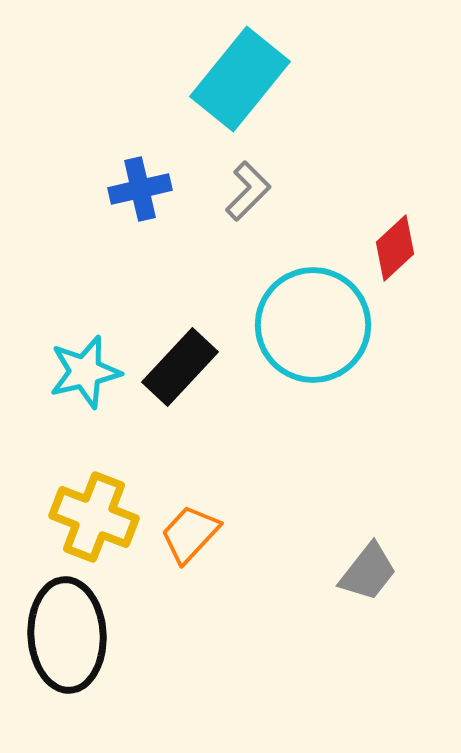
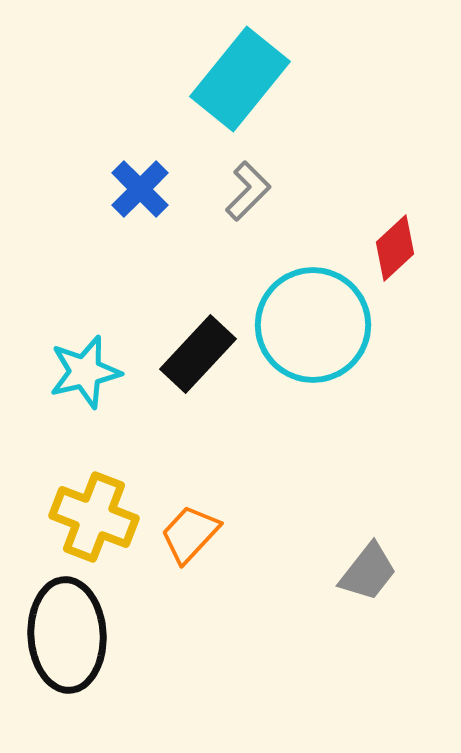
blue cross: rotated 32 degrees counterclockwise
black rectangle: moved 18 px right, 13 px up
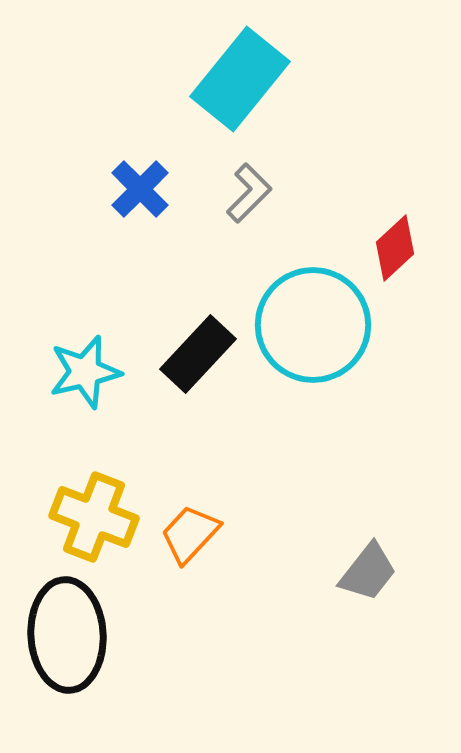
gray L-shape: moved 1 px right, 2 px down
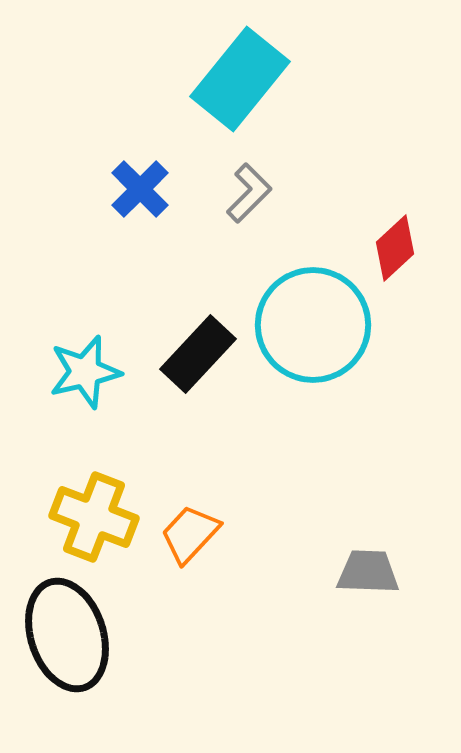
gray trapezoid: rotated 126 degrees counterclockwise
black ellipse: rotated 15 degrees counterclockwise
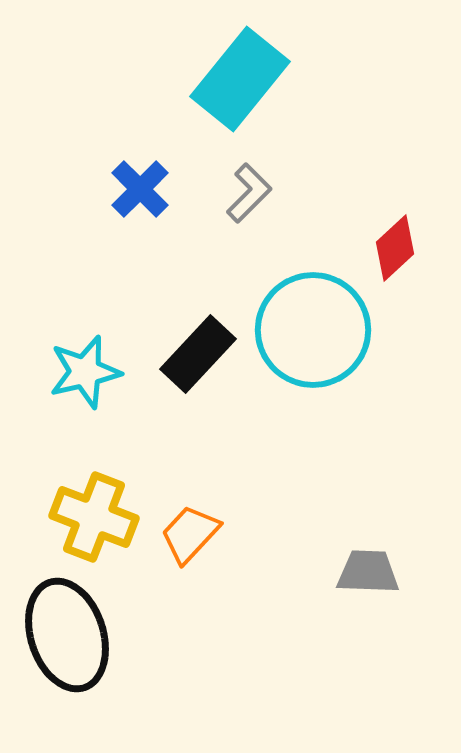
cyan circle: moved 5 px down
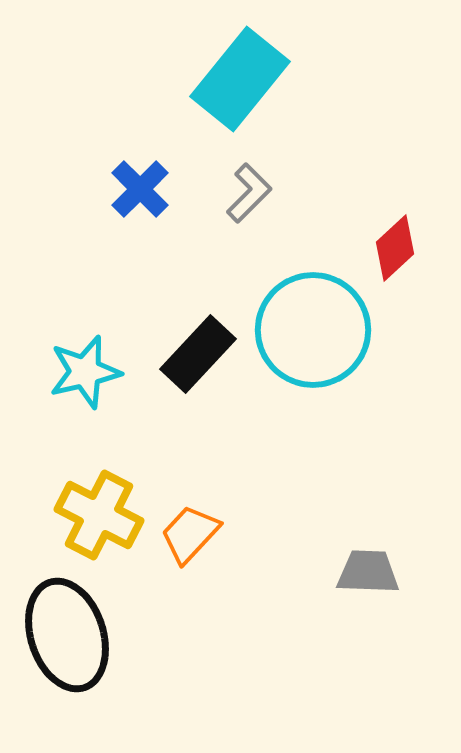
yellow cross: moved 5 px right, 2 px up; rotated 6 degrees clockwise
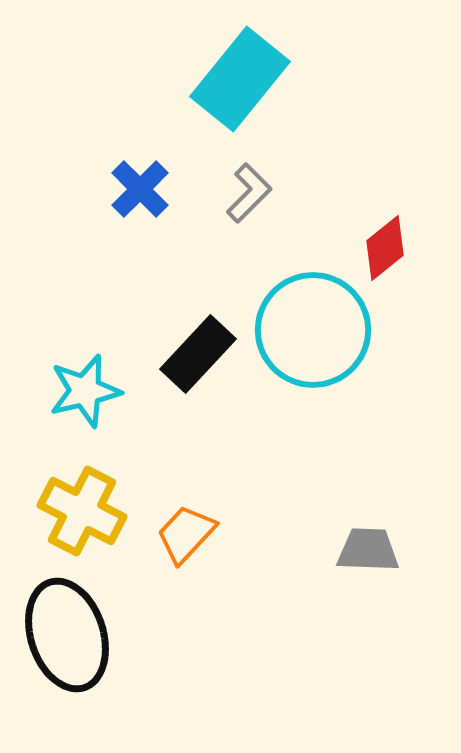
red diamond: moved 10 px left; rotated 4 degrees clockwise
cyan star: moved 19 px down
yellow cross: moved 17 px left, 4 px up
orange trapezoid: moved 4 px left
gray trapezoid: moved 22 px up
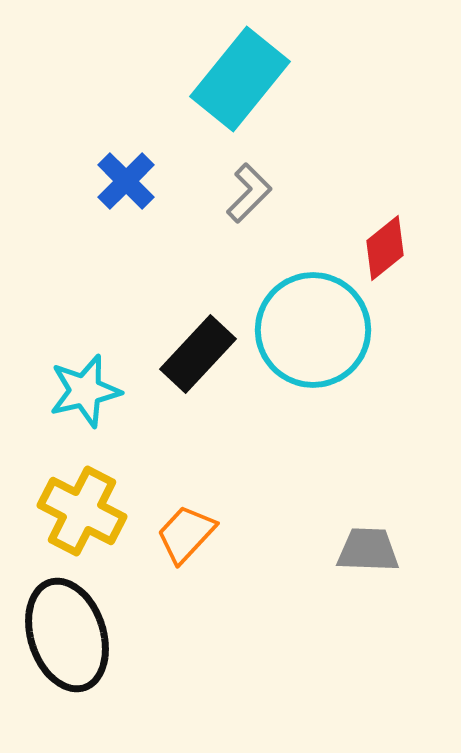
blue cross: moved 14 px left, 8 px up
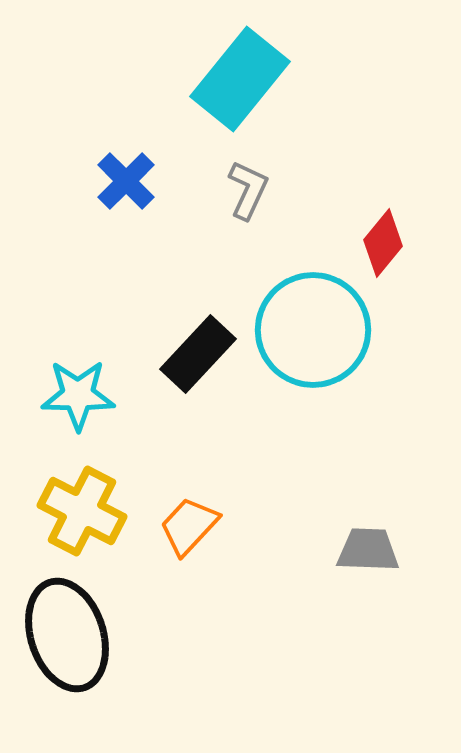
gray L-shape: moved 1 px left, 3 px up; rotated 20 degrees counterclockwise
red diamond: moved 2 px left, 5 px up; rotated 12 degrees counterclockwise
cyan star: moved 7 px left, 4 px down; rotated 14 degrees clockwise
orange trapezoid: moved 3 px right, 8 px up
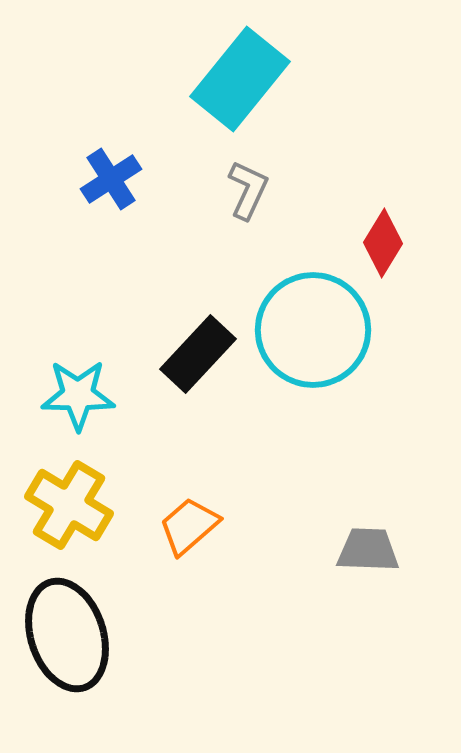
blue cross: moved 15 px left, 2 px up; rotated 12 degrees clockwise
red diamond: rotated 8 degrees counterclockwise
yellow cross: moved 13 px left, 6 px up; rotated 4 degrees clockwise
orange trapezoid: rotated 6 degrees clockwise
